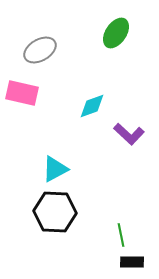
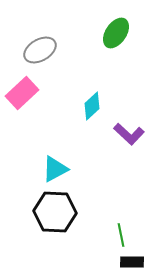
pink rectangle: rotated 56 degrees counterclockwise
cyan diamond: rotated 24 degrees counterclockwise
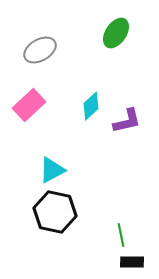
pink rectangle: moved 7 px right, 12 px down
cyan diamond: moved 1 px left
purple L-shape: moved 2 px left, 13 px up; rotated 56 degrees counterclockwise
cyan triangle: moved 3 px left, 1 px down
black hexagon: rotated 9 degrees clockwise
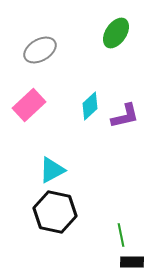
cyan diamond: moved 1 px left
purple L-shape: moved 2 px left, 5 px up
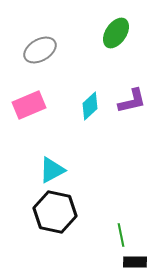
pink rectangle: rotated 20 degrees clockwise
purple L-shape: moved 7 px right, 15 px up
black rectangle: moved 3 px right
